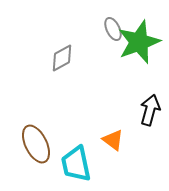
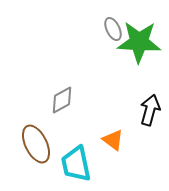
green star: rotated 24 degrees clockwise
gray diamond: moved 42 px down
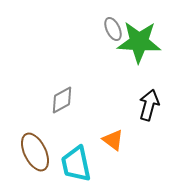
black arrow: moved 1 px left, 5 px up
brown ellipse: moved 1 px left, 8 px down
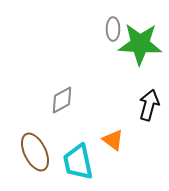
gray ellipse: rotated 25 degrees clockwise
green star: moved 1 px right, 2 px down
cyan trapezoid: moved 2 px right, 2 px up
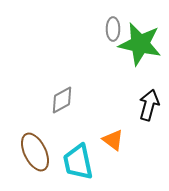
green star: rotated 9 degrees clockwise
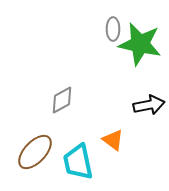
black arrow: rotated 64 degrees clockwise
brown ellipse: rotated 69 degrees clockwise
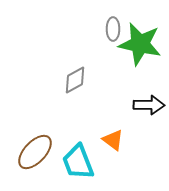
gray diamond: moved 13 px right, 20 px up
black arrow: rotated 12 degrees clockwise
cyan trapezoid: rotated 9 degrees counterclockwise
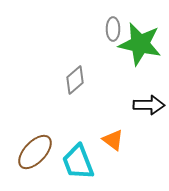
gray diamond: rotated 12 degrees counterclockwise
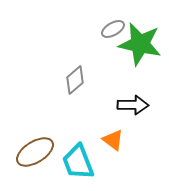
gray ellipse: rotated 60 degrees clockwise
black arrow: moved 16 px left
brown ellipse: rotated 15 degrees clockwise
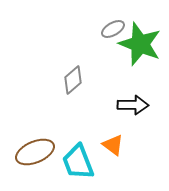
green star: rotated 9 degrees clockwise
gray diamond: moved 2 px left
orange triangle: moved 5 px down
brown ellipse: rotated 9 degrees clockwise
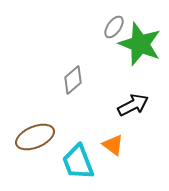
gray ellipse: moved 1 px right, 2 px up; rotated 25 degrees counterclockwise
black arrow: rotated 28 degrees counterclockwise
brown ellipse: moved 15 px up
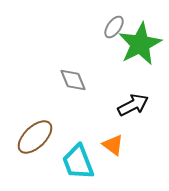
green star: rotated 24 degrees clockwise
gray diamond: rotated 72 degrees counterclockwise
brown ellipse: rotated 21 degrees counterclockwise
